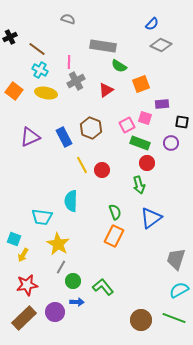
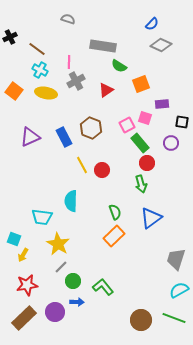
green rectangle at (140, 143): rotated 30 degrees clockwise
green arrow at (139, 185): moved 2 px right, 1 px up
orange rectangle at (114, 236): rotated 20 degrees clockwise
gray line at (61, 267): rotated 16 degrees clockwise
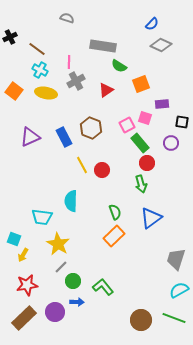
gray semicircle at (68, 19): moved 1 px left, 1 px up
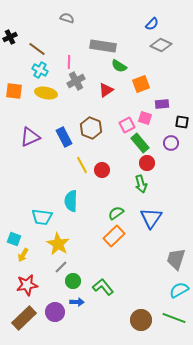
orange square at (14, 91): rotated 30 degrees counterclockwise
green semicircle at (115, 212): moved 1 px right, 1 px down; rotated 105 degrees counterclockwise
blue triangle at (151, 218): rotated 20 degrees counterclockwise
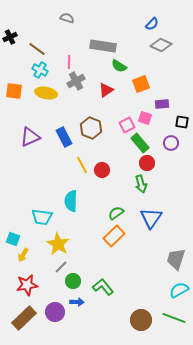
cyan square at (14, 239): moved 1 px left
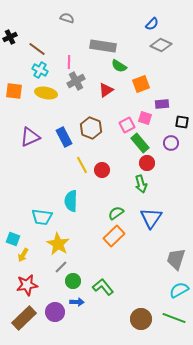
brown circle at (141, 320): moved 1 px up
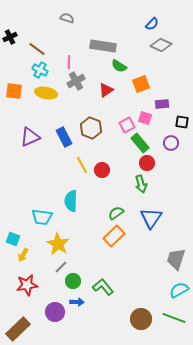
brown rectangle at (24, 318): moved 6 px left, 11 px down
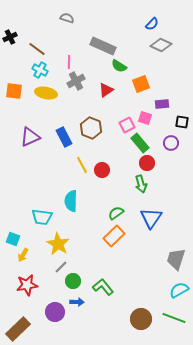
gray rectangle at (103, 46): rotated 15 degrees clockwise
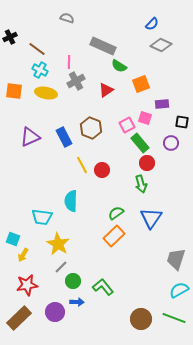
brown rectangle at (18, 329): moved 1 px right, 11 px up
